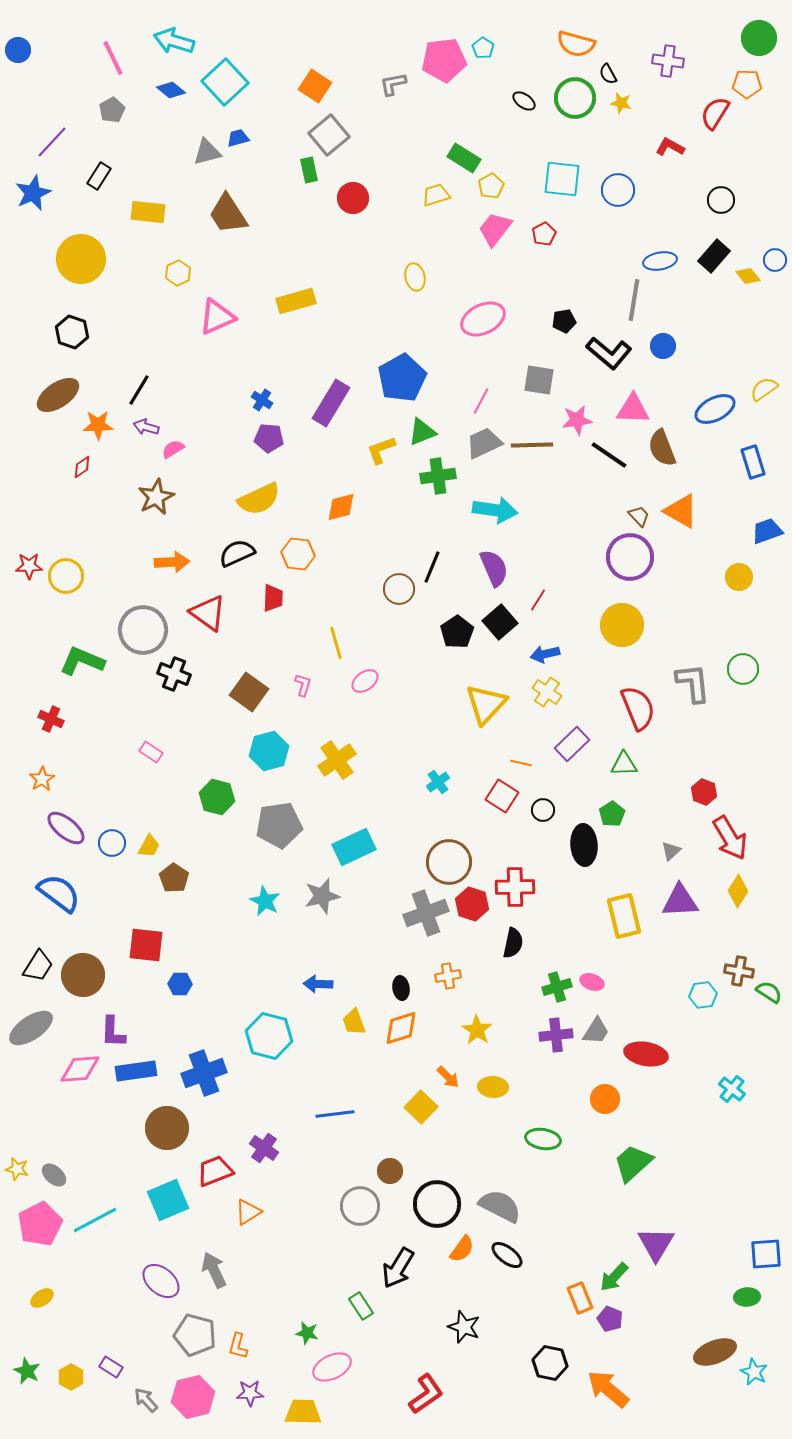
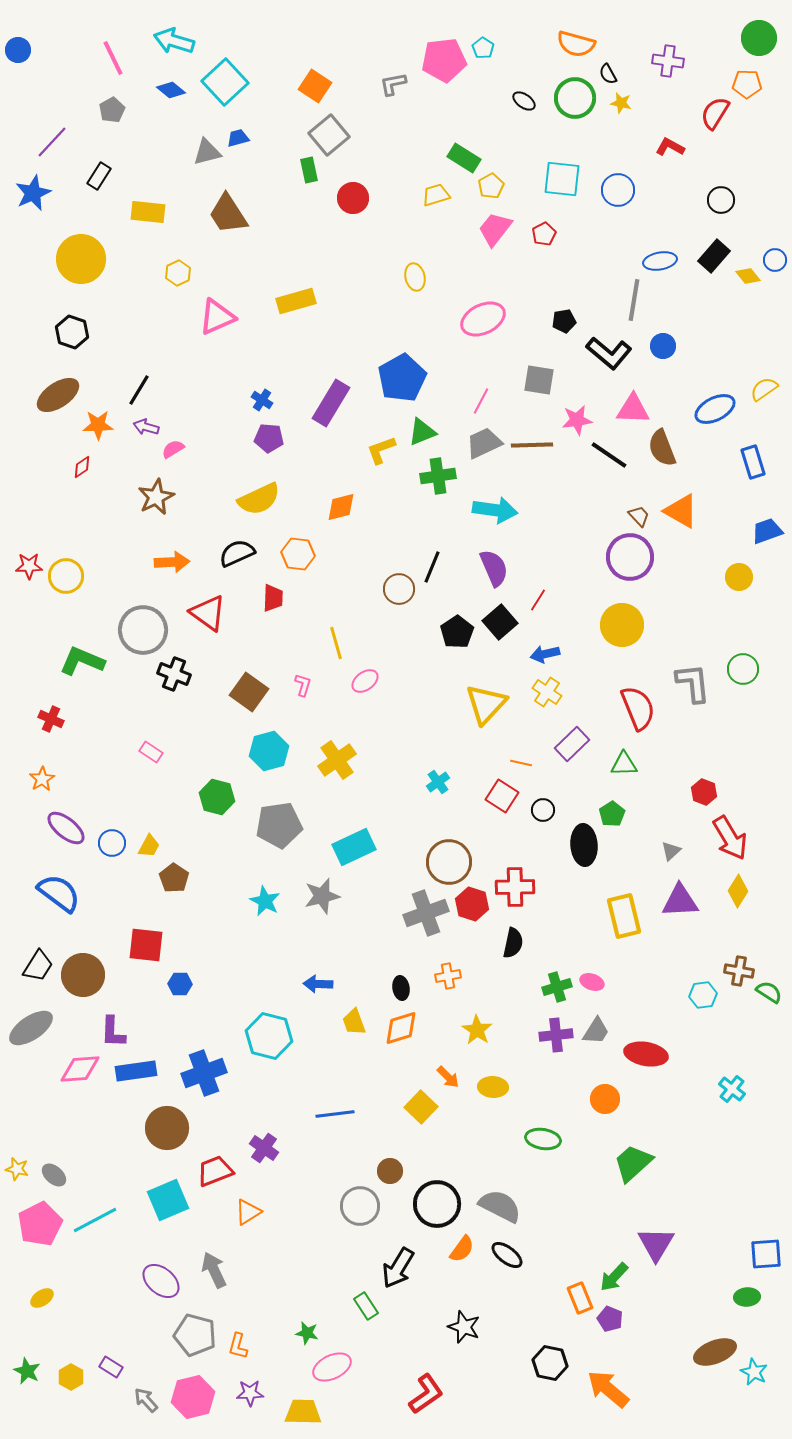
green rectangle at (361, 1306): moved 5 px right
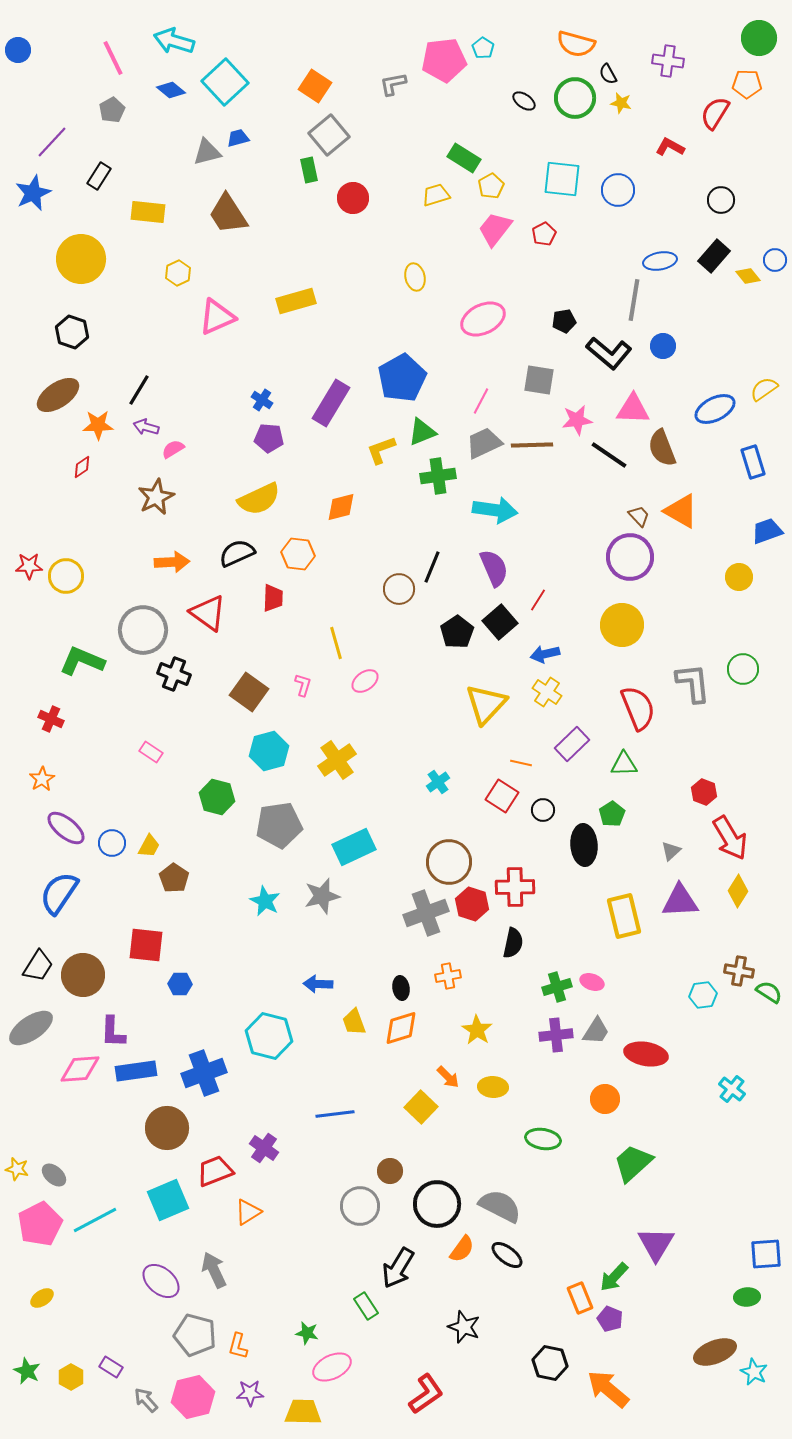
blue semicircle at (59, 893): rotated 93 degrees counterclockwise
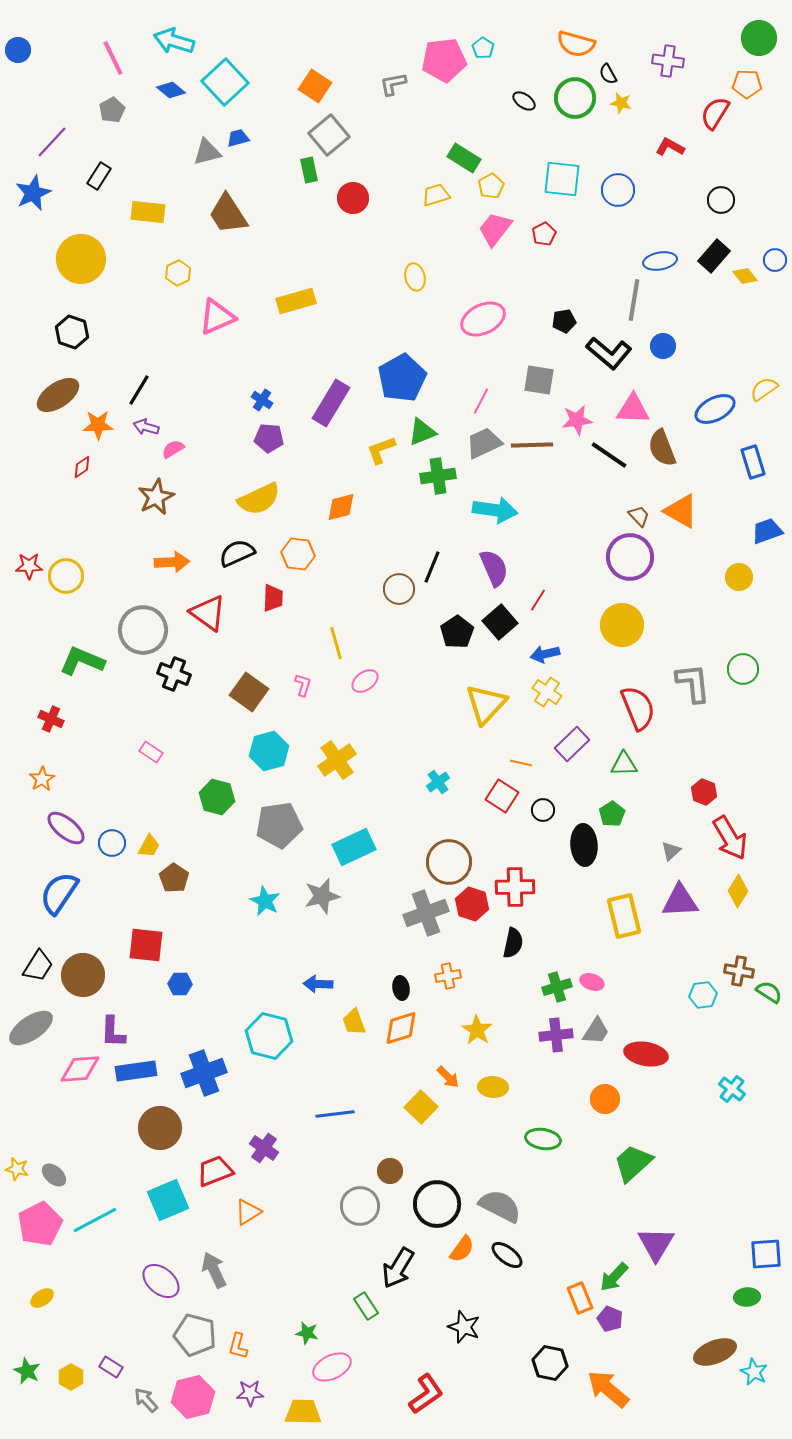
yellow diamond at (748, 276): moved 3 px left
brown circle at (167, 1128): moved 7 px left
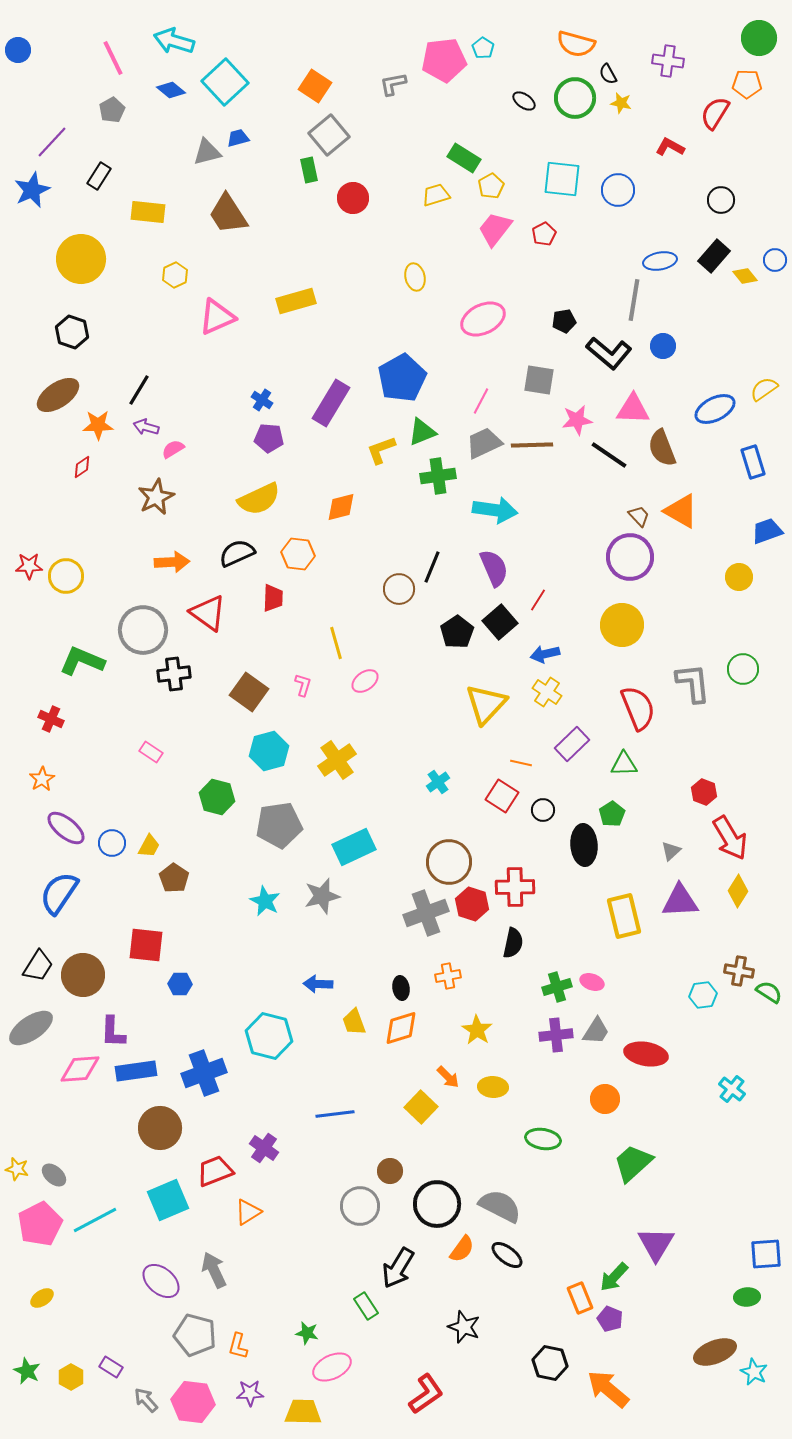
blue star at (33, 193): moved 1 px left, 3 px up
yellow hexagon at (178, 273): moved 3 px left, 2 px down
black cross at (174, 674): rotated 28 degrees counterclockwise
pink hexagon at (193, 1397): moved 5 px down; rotated 21 degrees clockwise
